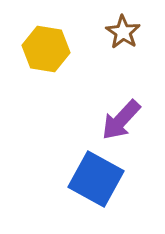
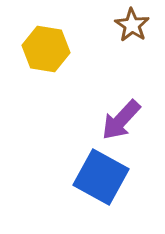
brown star: moved 9 px right, 7 px up
blue square: moved 5 px right, 2 px up
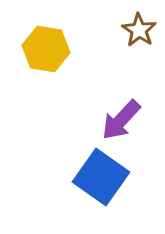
brown star: moved 7 px right, 5 px down
blue square: rotated 6 degrees clockwise
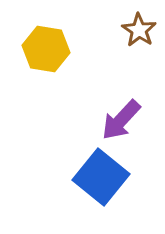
blue square: rotated 4 degrees clockwise
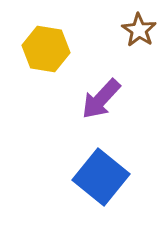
purple arrow: moved 20 px left, 21 px up
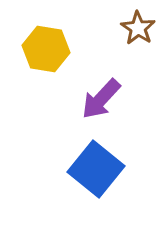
brown star: moved 1 px left, 2 px up
blue square: moved 5 px left, 8 px up
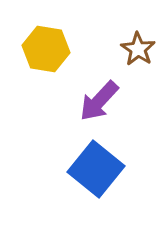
brown star: moved 21 px down
purple arrow: moved 2 px left, 2 px down
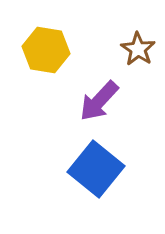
yellow hexagon: moved 1 px down
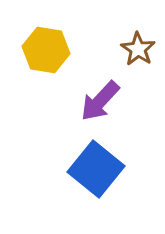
purple arrow: moved 1 px right
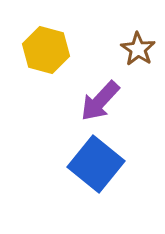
yellow hexagon: rotated 6 degrees clockwise
blue square: moved 5 px up
